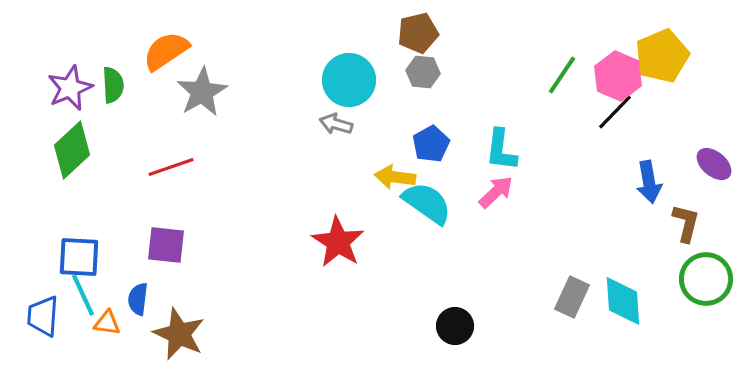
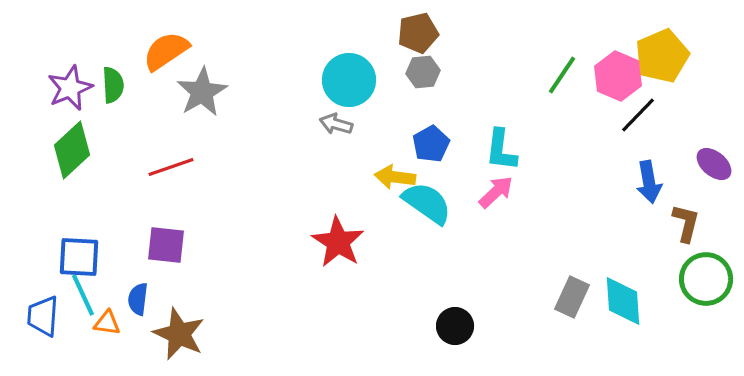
gray hexagon: rotated 12 degrees counterclockwise
black line: moved 23 px right, 3 px down
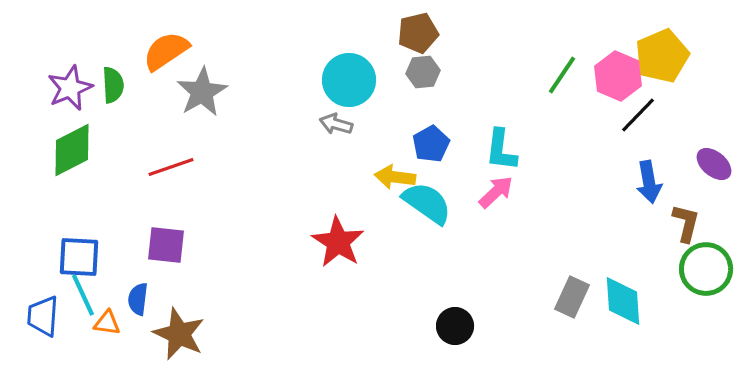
green diamond: rotated 16 degrees clockwise
green circle: moved 10 px up
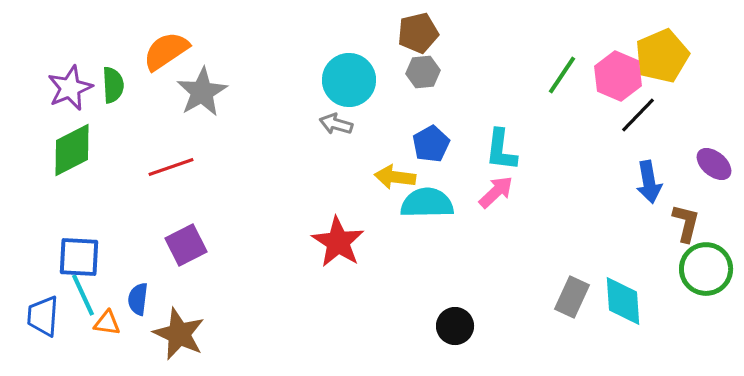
cyan semicircle: rotated 36 degrees counterclockwise
purple square: moved 20 px right; rotated 33 degrees counterclockwise
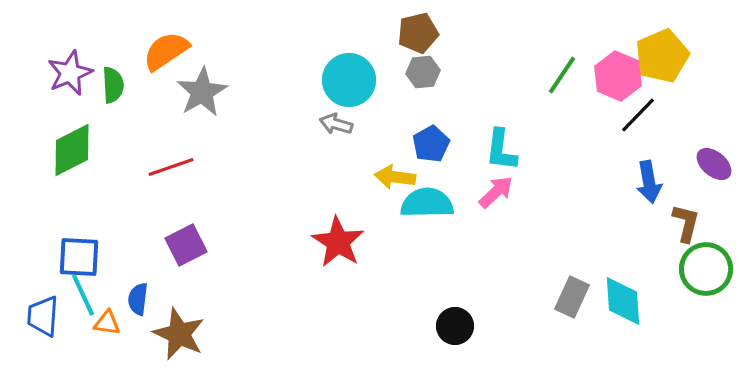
purple star: moved 15 px up
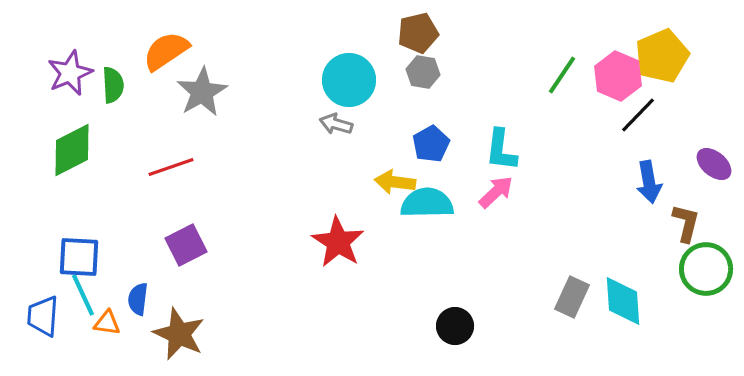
gray hexagon: rotated 16 degrees clockwise
yellow arrow: moved 5 px down
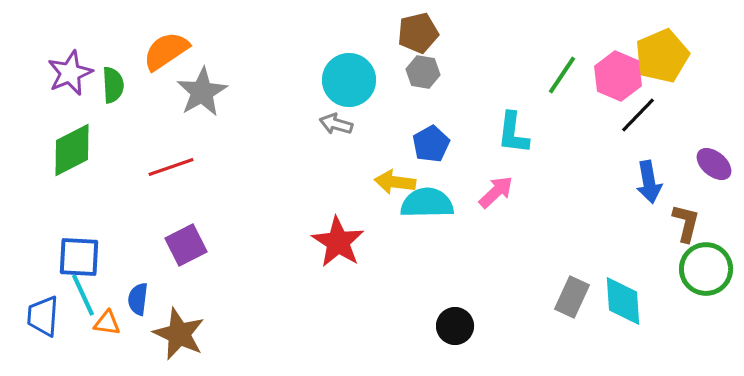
cyan L-shape: moved 12 px right, 17 px up
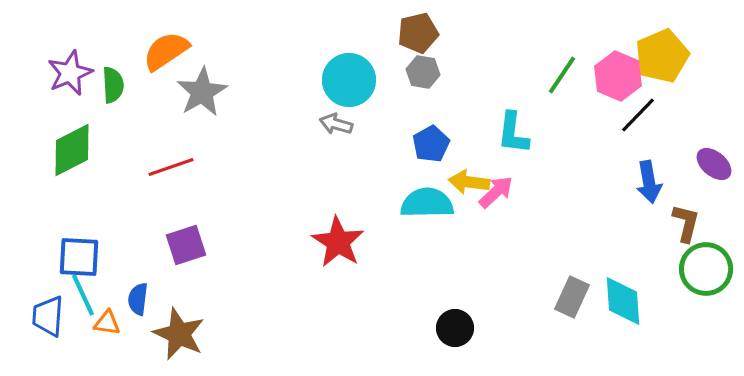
yellow arrow: moved 74 px right
purple square: rotated 9 degrees clockwise
blue trapezoid: moved 5 px right
black circle: moved 2 px down
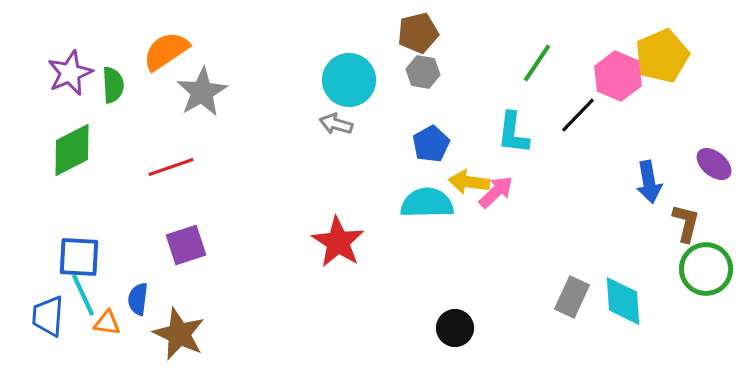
green line: moved 25 px left, 12 px up
black line: moved 60 px left
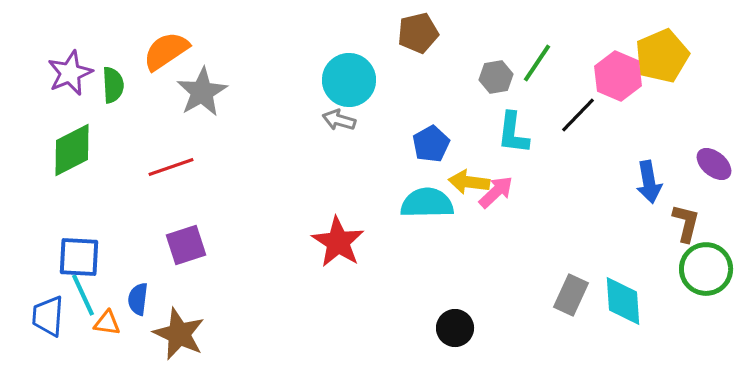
gray hexagon: moved 73 px right, 5 px down; rotated 20 degrees counterclockwise
gray arrow: moved 3 px right, 4 px up
gray rectangle: moved 1 px left, 2 px up
